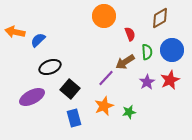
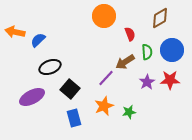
red star: rotated 24 degrees clockwise
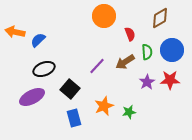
black ellipse: moved 6 px left, 2 px down
purple line: moved 9 px left, 12 px up
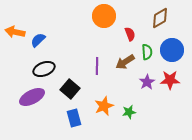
purple line: rotated 42 degrees counterclockwise
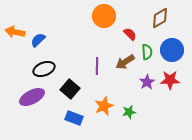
red semicircle: rotated 24 degrees counterclockwise
blue rectangle: rotated 54 degrees counterclockwise
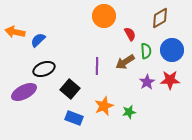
red semicircle: rotated 16 degrees clockwise
green semicircle: moved 1 px left, 1 px up
purple ellipse: moved 8 px left, 5 px up
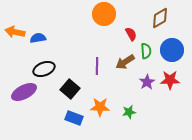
orange circle: moved 2 px up
red semicircle: moved 1 px right
blue semicircle: moved 2 px up; rotated 35 degrees clockwise
orange star: moved 4 px left, 1 px down; rotated 24 degrees clockwise
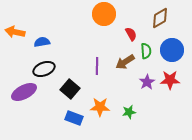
blue semicircle: moved 4 px right, 4 px down
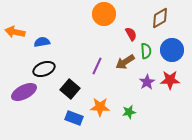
purple line: rotated 24 degrees clockwise
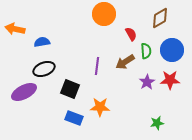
orange arrow: moved 3 px up
purple line: rotated 18 degrees counterclockwise
black square: rotated 18 degrees counterclockwise
green star: moved 28 px right, 11 px down
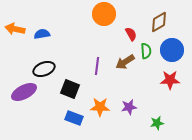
brown diamond: moved 1 px left, 4 px down
blue semicircle: moved 8 px up
purple star: moved 18 px left, 25 px down; rotated 21 degrees clockwise
